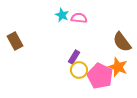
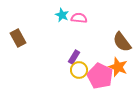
brown rectangle: moved 3 px right, 3 px up
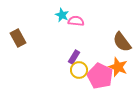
pink semicircle: moved 3 px left, 3 px down
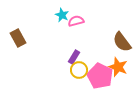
pink semicircle: rotated 21 degrees counterclockwise
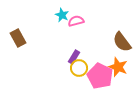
yellow circle: moved 2 px up
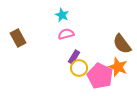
pink semicircle: moved 10 px left, 13 px down
brown semicircle: moved 2 px down
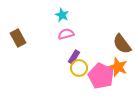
pink pentagon: moved 1 px right
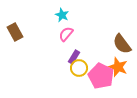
pink semicircle: rotated 35 degrees counterclockwise
brown rectangle: moved 3 px left, 6 px up
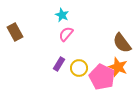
brown semicircle: moved 1 px up
purple rectangle: moved 15 px left, 7 px down
pink pentagon: moved 1 px right, 1 px down
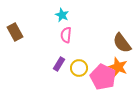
pink semicircle: moved 1 px down; rotated 35 degrees counterclockwise
pink pentagon: moved 1 px right
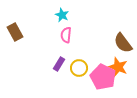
brown semicircle: moved 1 px right
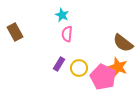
pink semicircle: moved 1 px right, 1 px up
brown semicircle: rotated 15 degrees counterclockwise
